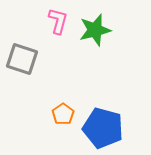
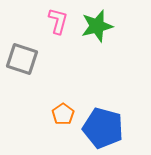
green star: moved 2 px right, 4 px up
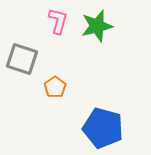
orange pentagon: moved 8 px left, 27 px up
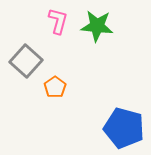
green star: rotated 20 degrees clockwise
gray square: moved 4 px right, 2 px down; rotated 24 degrees clockwise
blue pentagon: moved 21 px right
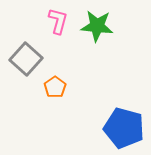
gray square: moved 2 px up
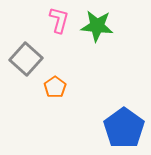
pink L-shape: moved 1 px right, 1 px up
blue pentagon: rotated 21 degrees clockwise
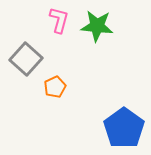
orange pentagon: rotated 10 degrees clockwise
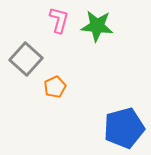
blue pentagon: rotated 21 degrees clockwise
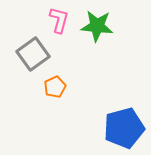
gray square: moved 7 px right, 5 px up; rotated 12 degrees clockwise
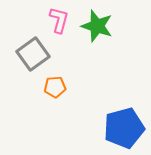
green star: rotated 12 degrees clockwise
orange pentagon: rotated 20 degrees clockwise
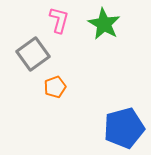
green star: moved 7 px right, 2 px up; rotated 12 degrees clockwise
orange pentagon: rotated 15 degrees counterclockwise
